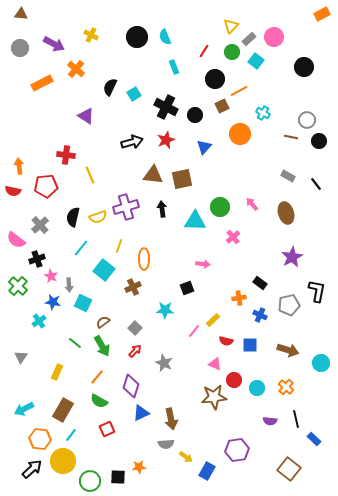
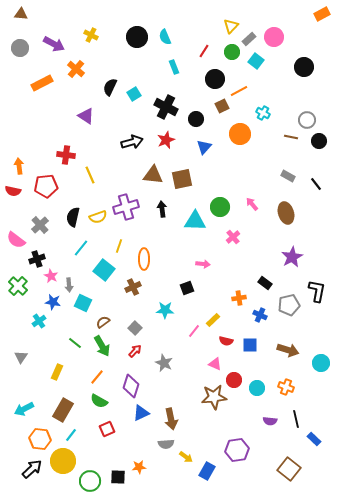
black circle at (195, 115): moved 1 px right, 4 px down
black rectangle at (260, 283): moved 5 px right
orange cross at (286, 387): rotated 21 degrees counterclockwise
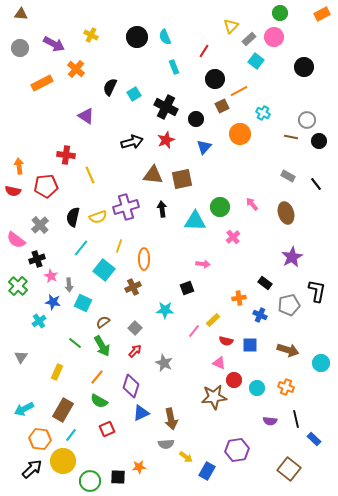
green circle at (232, 52): moved 48 px right, 39 px up
pink triangle at (215, 364): moved 4 px right, 1 px up
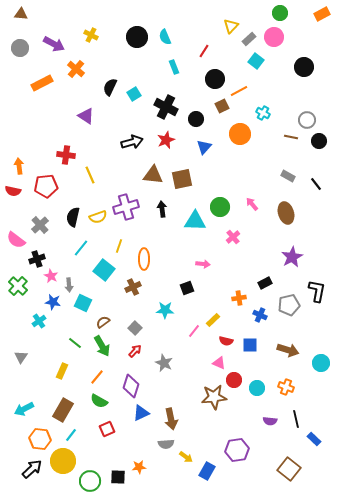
black rectangle at (265, 283): rotated 64 degrees counterclockwise
yellow rectangle at (57, 372): moved 5 px right, 1 px up
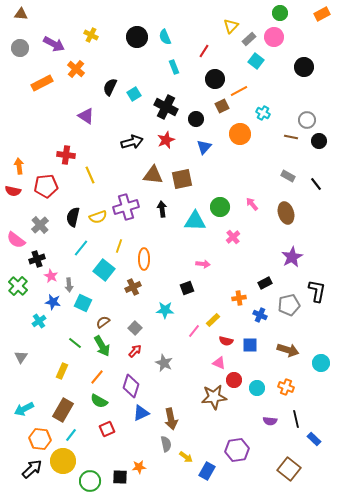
gray semicircle at (166, 444): rotated 98 degrees counterclockwise
black square at (118, 477): moved 2 px right
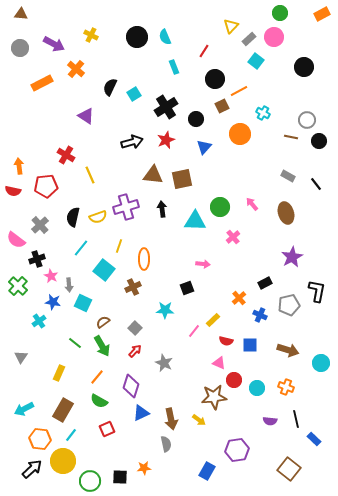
black cross at (166, 107): rotated 30 degrees clockwise
red cross at (66, 155): rotated 24 degrees clockwise
orange cross at (239, 298): rotated 32 degrees counterclockwise
yellow rectangle at (62, 371): moved 3 px left, 2 px down
yellow arrow at (186, 457): moved 13 px right, 37 px up
orange star at (139, 467): moved 5 px right, 1 px down
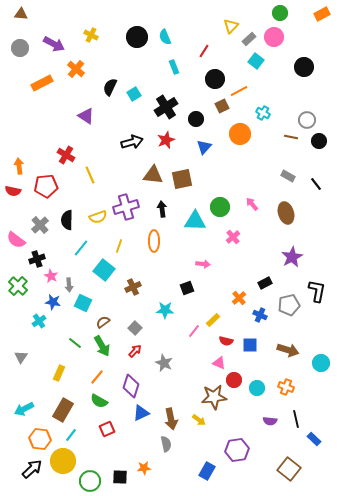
black semicircle at (73, 217): moved 6 px left, 3 px down; rotated 12 degrees counterclockwise
orange ellipse at (144, 259): moved 10 px right, 18 px up
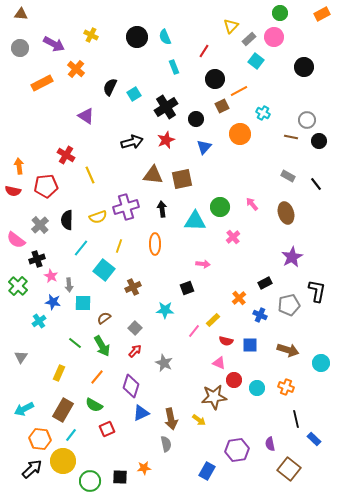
orange ellipse at (154, 241): moved 1 px right, 3 px down
cyan square at (83, 303): rotated 24 degrees counterclockwise
brown semicircle at (103, 322): moved 1 px right, 4 px up
green semicircle at (99, 401): moved 5 px left, 4 px down
purple semicircle at (270, 421): moved 23 px down; rotated 72 degrees clockwise
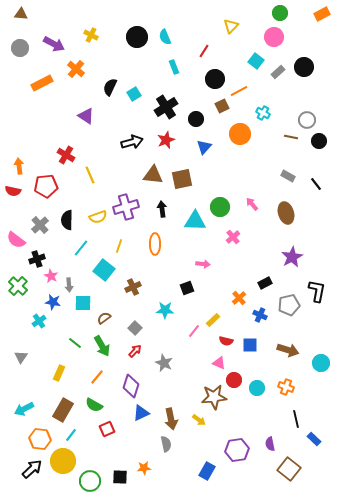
gray rectangle at (249, 39): moved 29 px right, 33 px down
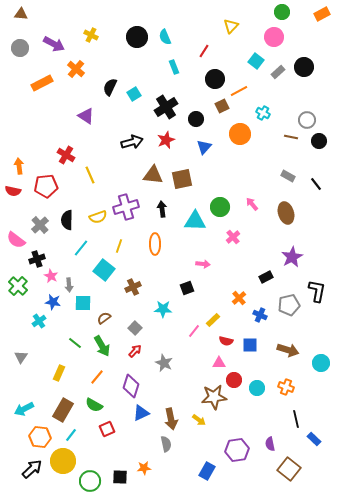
green circle at (280, 13): moved 2 px right, 1 px up
black rectangle at (265, 283): moved 1 px right, 6 px up
cyan star at (165, 310): moved 2 px left, 1 px up
pink triangle at (219, 363): rotated 24 degrees counterclockwise
orange hexagon at (40, 439): moved 2 px up
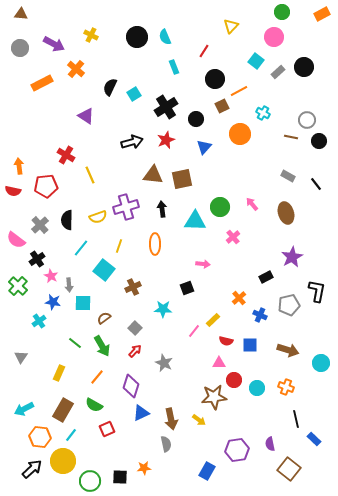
black cross at (37, 259): rotated 14 degrees counterclockwise
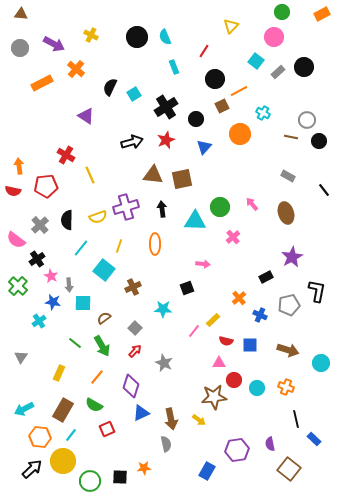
black line at (316, 184): moved 8 px right, 6 px down
